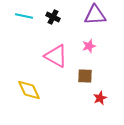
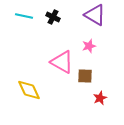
purple triangle: rotated 35 degrees clockwise
pink triangle: moved 6 px right, 6 px down
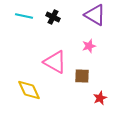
pink triangle: moved 7 px left
brown square: moved 3 px left
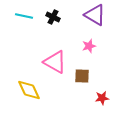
red star: moved 2 px right; rotated 16 degrees clockwise
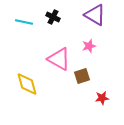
cyan line: moved 6 px down
pink triangle: moved 4 px right, 3 px up
brown square: rotated 21 degrees counterclockwise
yellow diamond: moved 2 px left, 6 px up; rotated 10 degrees clockwise
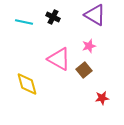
brown square: moved 2 px right, 6 px up; rotated 21 degrees counterclockwise
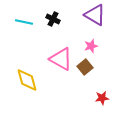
black cross: moved 2 px down
pink star: moved 2 px right
pink triangle: moved 2 px right
brown square: moved 1 px right, 3 px up
yellow diamond: moved 4 px up
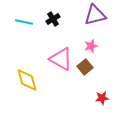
purple triangle: rotated 45 degrees counterclockwise
black cross: rotated 32 degrees clockwise
